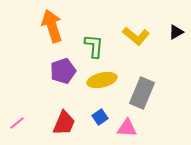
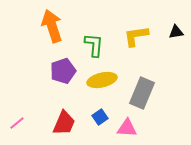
black triangle: rotated 21 degrees clockwise
yellow L-shape: rotated 132 degrees clockwise
green L-shape: moved 1 px up
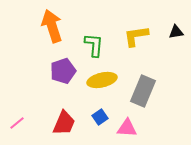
gray rectangle: moved 1 px right, 2 px up
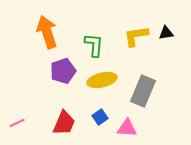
orange arrow: moved 5 px left, 6 px down
black triangle: moved 10 px left, 1 px down
pink line: rotated 14 degrees clockwise
